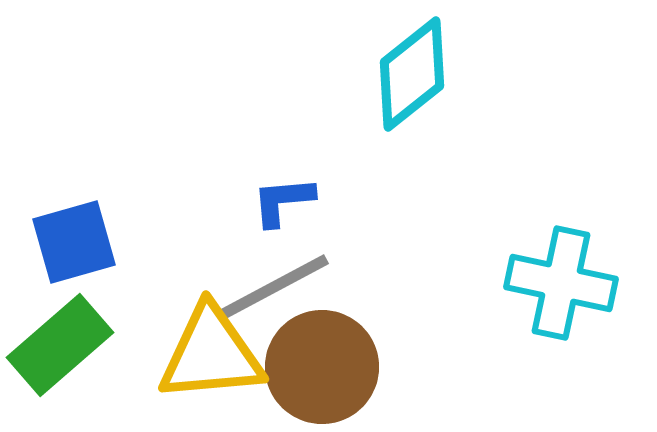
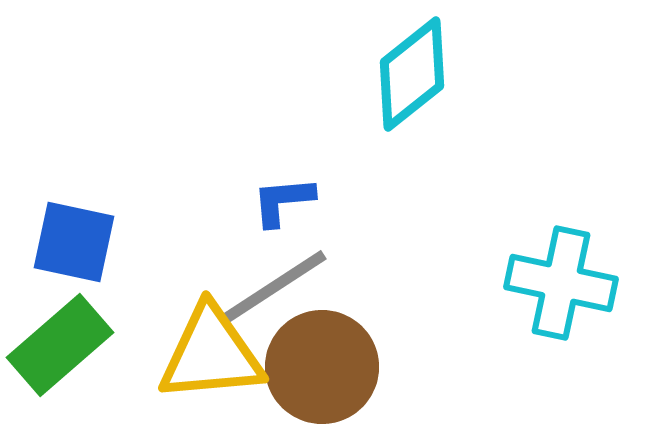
blue square: rotated 28 degrees clockwise
gray line: rotated 5 degrees counterclockwise
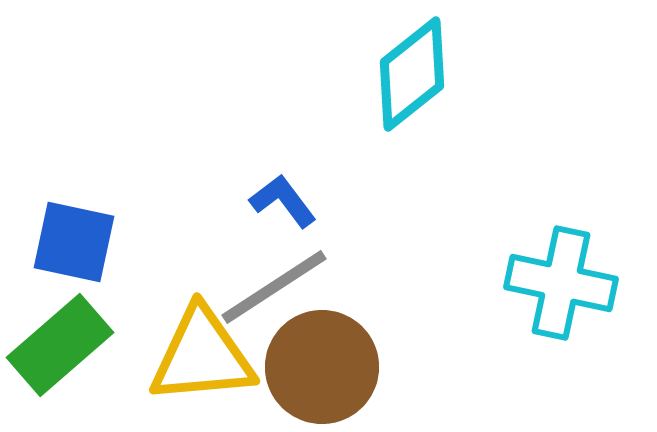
blue L-shape: rotated 58 degrees clockwise
yellow triangle: moved 9 px left, 2 px down
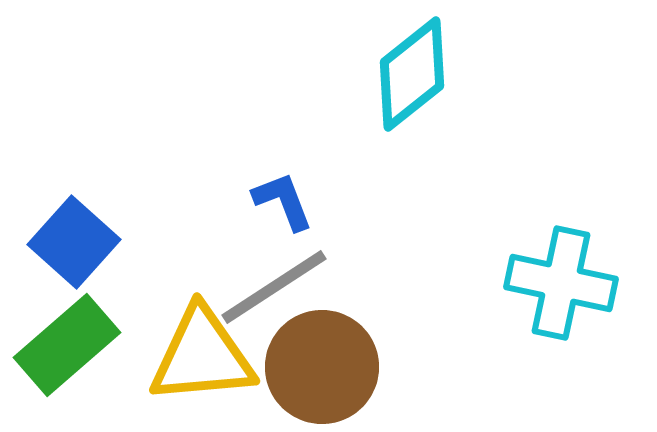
blue L-shape: rotated 16 degrees clockwise
blue square: rotated 30 degrees clockwise
green rectangle: moved 7 px right
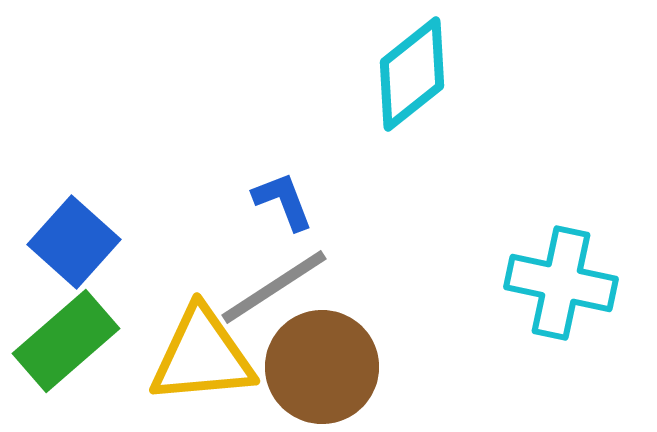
green rectangle: moved 1 px left, 4 px up
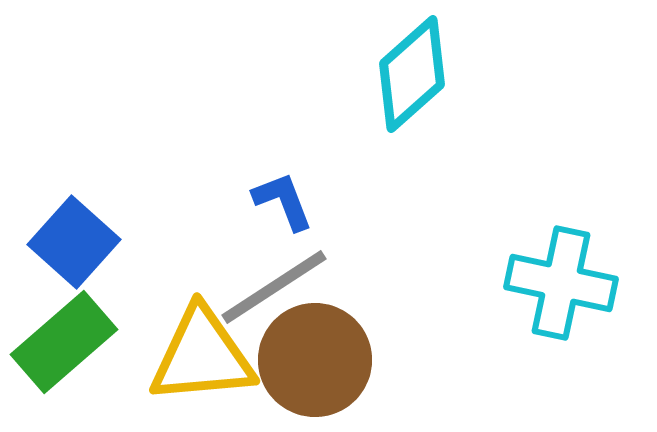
cyan diamond: rotated 3 degrees counterclockwise
green rectangle: moved 2 px left, 1 px down
brown circle: moved 7 px left, 7 px up
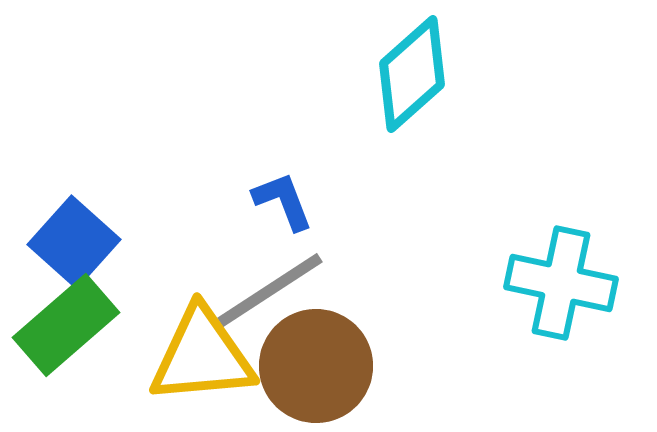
gray line: moved 4 px left, 3 px down
green rectangle: moved 2 px right, 17 px up
brown circle: moved 1 px right, 6 px down
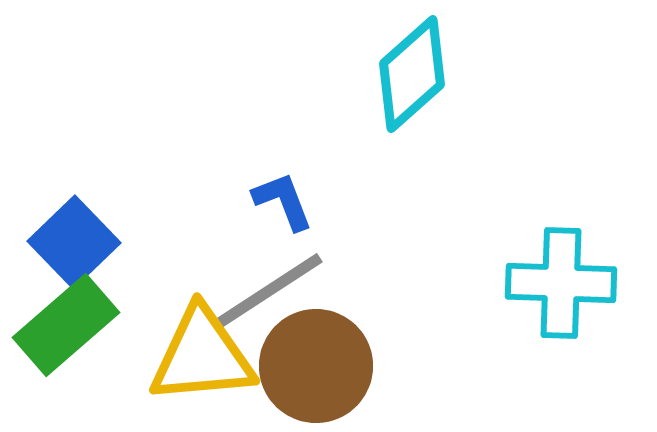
blue square: rotated 4 degrees clockwise
cyan cross: rotated 10 degrees counterclockwise
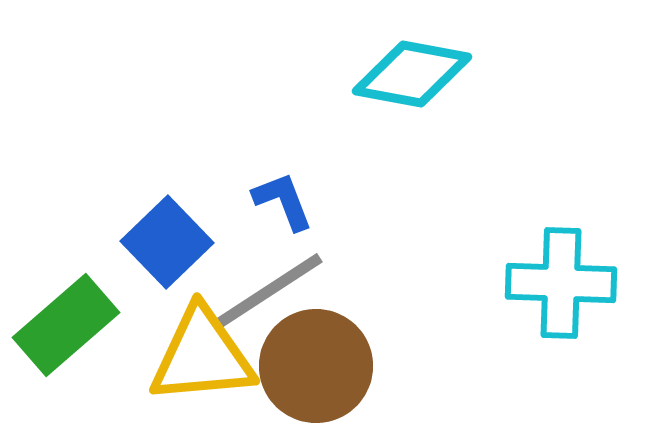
cyan diamond: rotated 52 degrees clockwise
blue square: moved 93 px right
